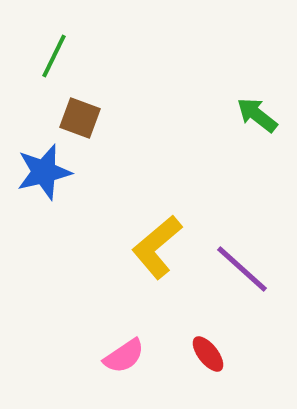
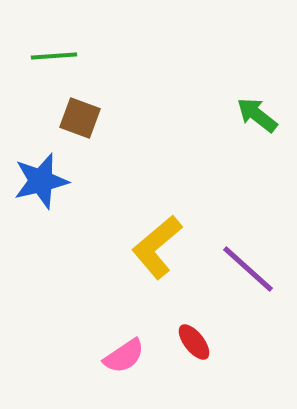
green line: rotated 60 degrees clockwise
blue star: moved 3 px left, 9 px down
purple line: moved 6 px right
red ellipse: moved 14 px left, 12 px up
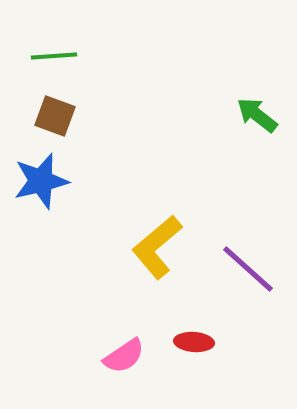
brown square: moved 25 px left, 2 px up
red ellipse: rotated 48 degrees counterclockwise
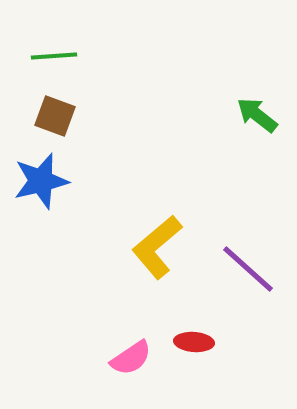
pink semicircle: moved 7 px right, 2 px down
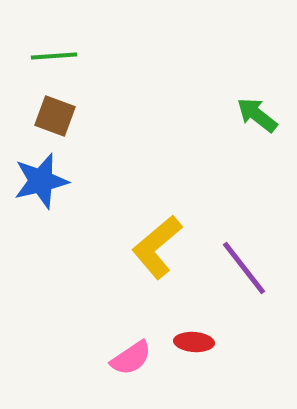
purple line: moved 4 px left, 1 px up; rotated 10 degrees clockwise
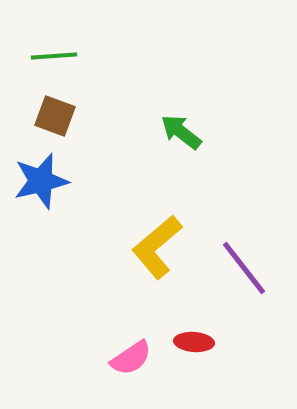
green arrow: moved 76 px left, 17 px down
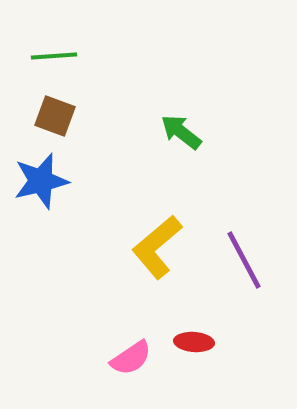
purple line: moved 8 px up; rotated 10 degrees clockwise
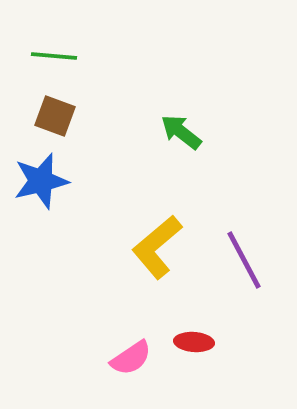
green line: rotated 9 degrees clockwise
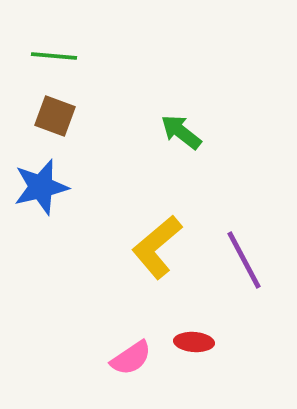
blue star: moved 6 px down
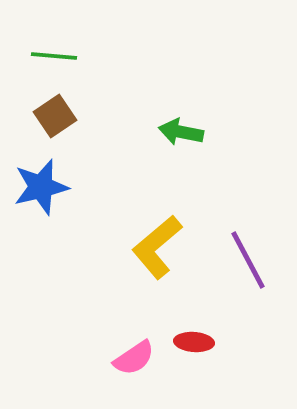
brown square: rotated 36 degrees clockwise
green arrow: rotated 27 degrees counterclockwise
purple line: moved 4 px right
pink semicircle: moved 3 px right
